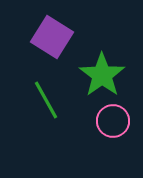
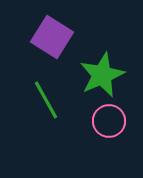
green star: rotated 12 degrees clockwise
pink circle: moved 4 px left
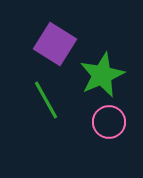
purple square: moved 3 px right, 7 px down
pink circle: moved 1 px down
